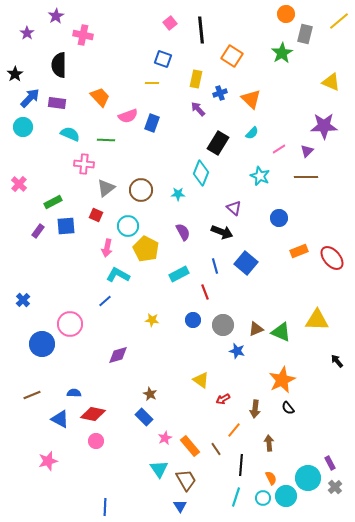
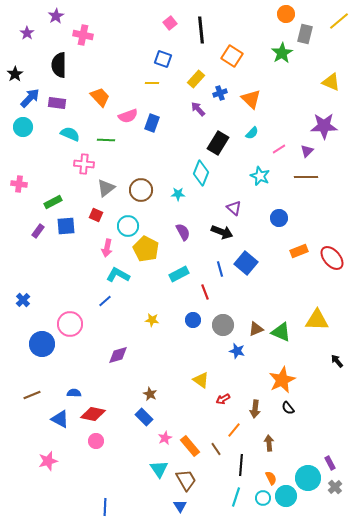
yellow rectangle at (196, 79): rotated 30 degrees clockwise
pink cross at (19, 184): rotated 35 degrees counterclockwise
blue line at (215, 266): moved 5 px right, 3 px down
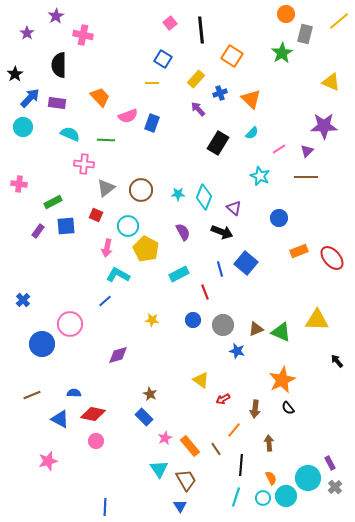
blue square at (163, 59): rotated 12 degrees clockwise
cyan diamond at (201, 173): moved 3 px right, 24 px down
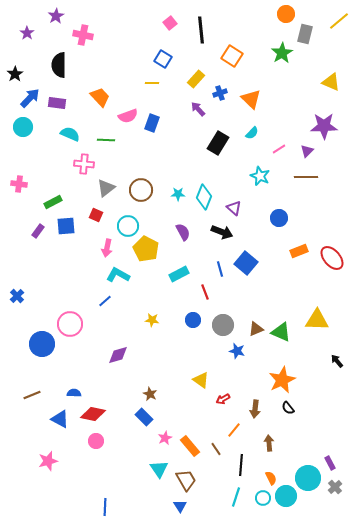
blue cross at (23, 300): moved 6 px left, 4 px up
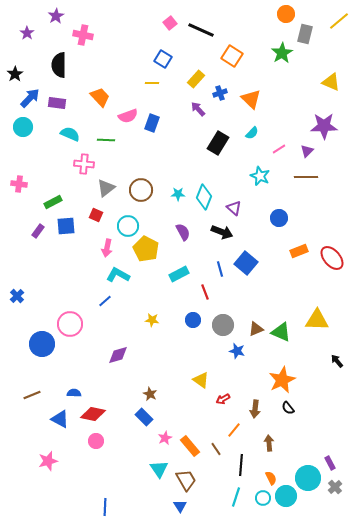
black line at (201, 30): rotated 60 degrees counterclockwise
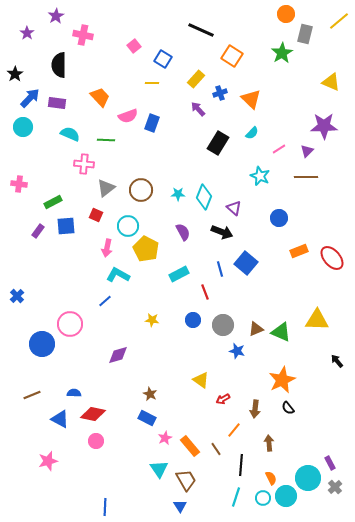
pink square at (170, 23): moved 36 px left, 23 px down
blue rectangle at (144, 417): moved 3 px right, 1 px down; rotated 18 degrees counterclockwise
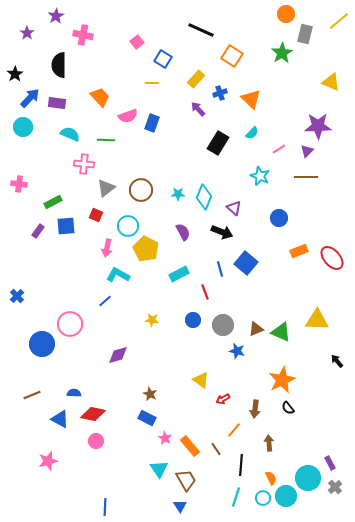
pink square at (134, 46): moved 3 px right, 4 px up
purple star at (324, 126): moved 6 px left
pink star at (165, 438): rotated 16 degrees counterclockwise
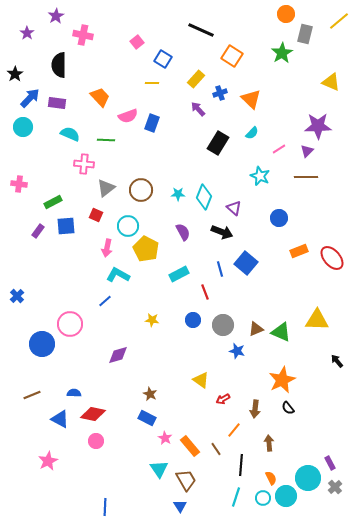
pink star at (48, 461): rotated 12 degrees counterclockwise
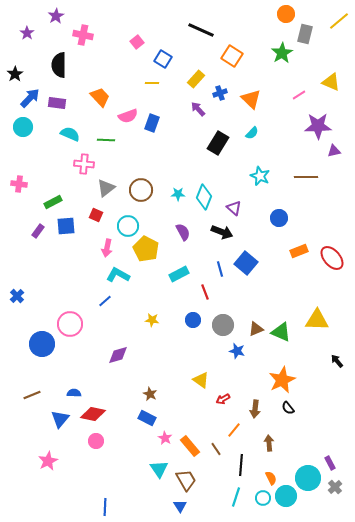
pink line at (279, 149): moved 20 px right, 54 px up
purple triangle at (307, 151): moved 27 px right; rotated 32 degrees clockwise
blue triangle at (60, 419): rotated 42 degrees clockwise
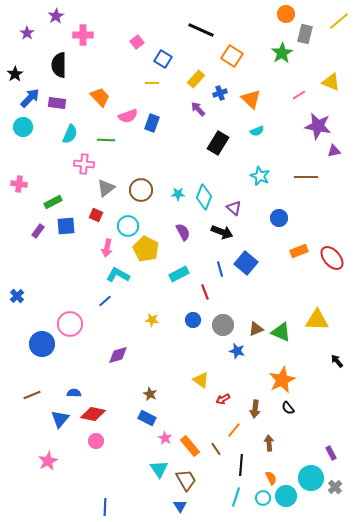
pink cross at (83, 35): rotated 12 degrees counterclockwise
purple star at (318, 126): rotated 12 degrees clockwise
cyan semicircle at (252, 133): moved 5 px right, 2 px up; rotated 24 degrees clockwise
cyan semicircle at (70, 134): rotated 90 degrees clockwise
purple rectangle at (330, 463): moved 1 px right, 10 px up
cyan circle at (308, 478): moved 3 px right
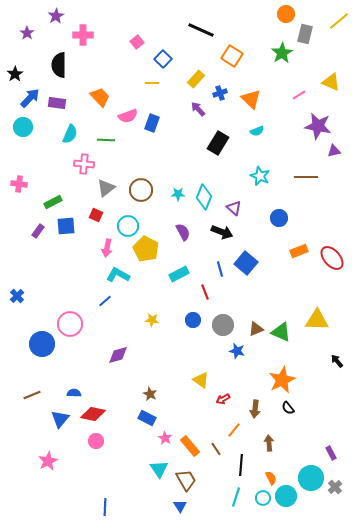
blue square at (163, 59): rotated 12 degrees clockwise
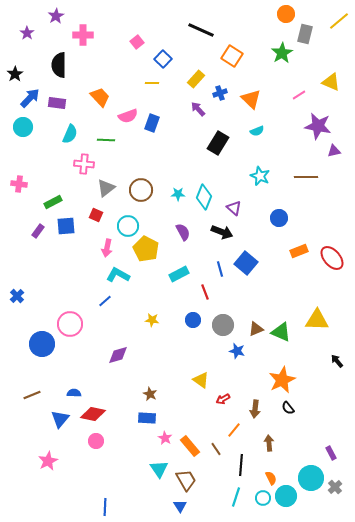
blue rectangle at (147, 418): rotated 24 degrees counterclockwise
